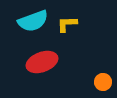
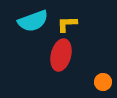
red ellipse: moved 19 px right, 7 px up; rotated 56 degrees counterclockwise
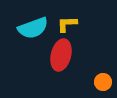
cyan semicircle: moved 7 px down
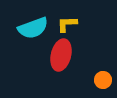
orange circle: moved 2 px up
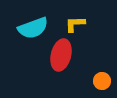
yellow L-shape: moved 8 px right
orange circle: moved 1 px left, 1 px down
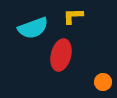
yellow L-shape: moved 2 px left, 8 px up
orange circle: moved 1 px right, 1 px down
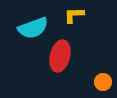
yellow L-shape: moved 1 px right, 1 px up
red ellipse: moved 1 px left, 1 px down
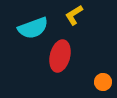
yellow L-shape: rotated 30 degrees counterclockwise
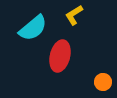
cyan semicircle: rotated 20 degrees counterclockwise
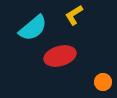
red ellipse: rotated 60 degrees clockwise
